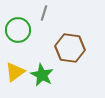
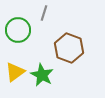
brown hexagon: moved 1 px left; rotated 12 degrees clockwise
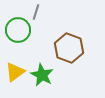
gray line: moved 8 px left, 1 px up
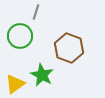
green circle: moved 2 px right, 6 px down
yellow triangle: moved 12 px down
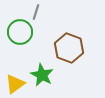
green circle: moved 4 px up
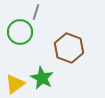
green star: moved 3 px down
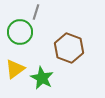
yellow triangle: moved 15 px up
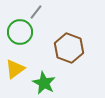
gray line: rotated 21 degrees clockwise
green star: moved 2 px right, 5 px down
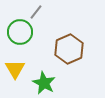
brown hexagon: moved 1 px down; rotated 16 degrees clockwise
yellow triangle: rotated 25 degrees counterclockwise
